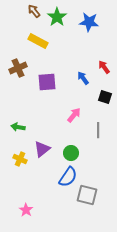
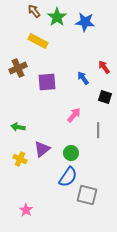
blue star: moved 4 px left
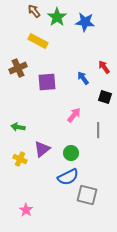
blue semicircle: rotated 30 degrees clockwise
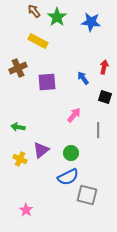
blue star: moved 6 px right
red arrow: rotated 48 degrees clockwise
purple triangle: moved 1 px left, 1 px down
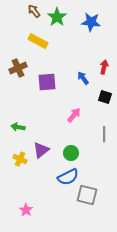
gray line: moved 6 px right, 4 px down
